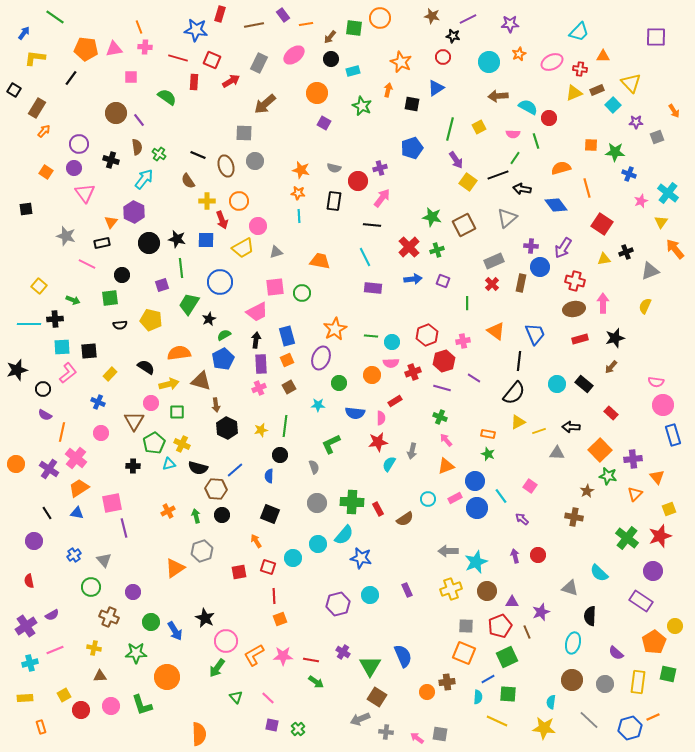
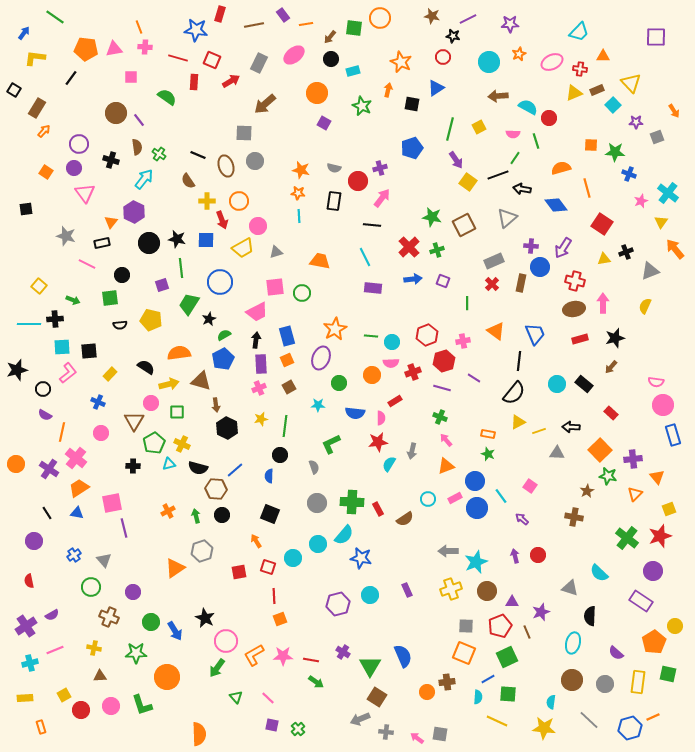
yellow star at (261, 430): moved 11 px up
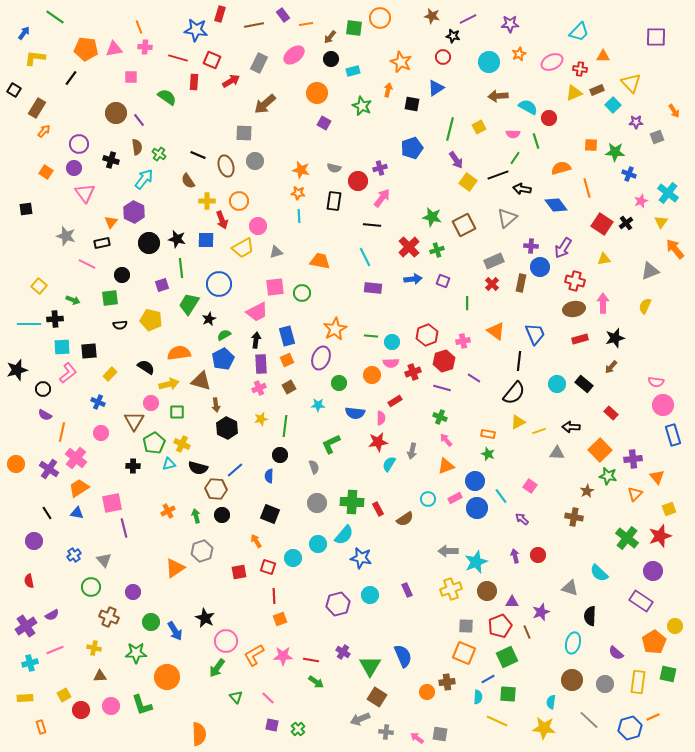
black cross at (626, 252): moved 29 px up; rotated 16 degrees counterclockwise
blue circle at (220, 282): moved 1 px left, 2 px down
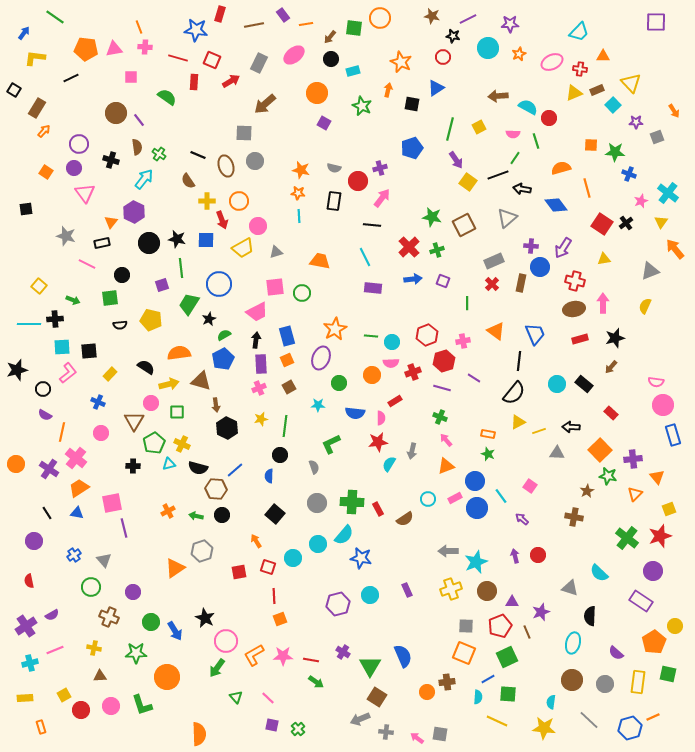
purple square at (656, 37): moved 15 px up
cyan circle at (489, 62): moved 1 px left, 14 px up
black line at (71, 78): rotated 28 degrees clockwise
black square at (270, 514): moved 5 px right; rotated 18 degrees clockwise
green arrow at (196, 516): rotated 64 degrees counterclockwise
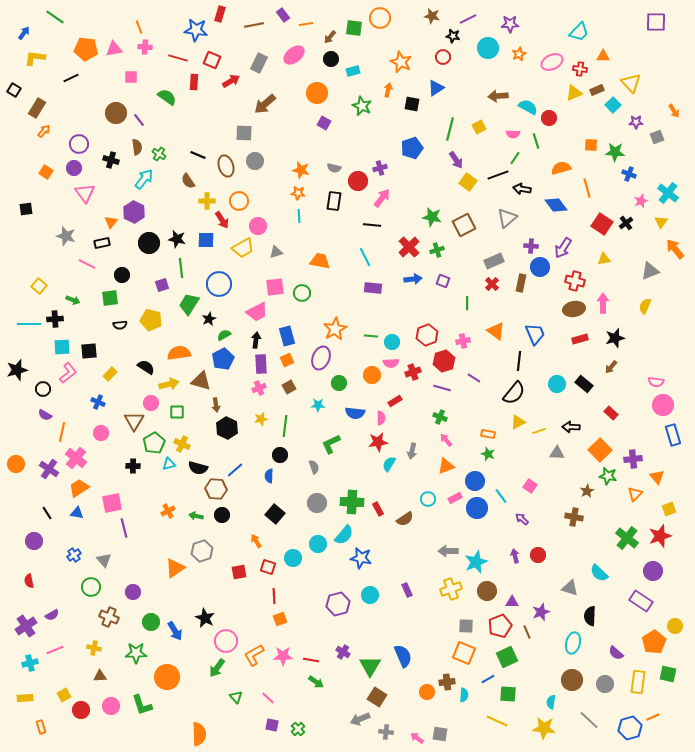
red arrow at (222, 220): rotated 12 degrees counterclockwise
cyan semicircle at (478, 697): moved 14 px left, 2 px up
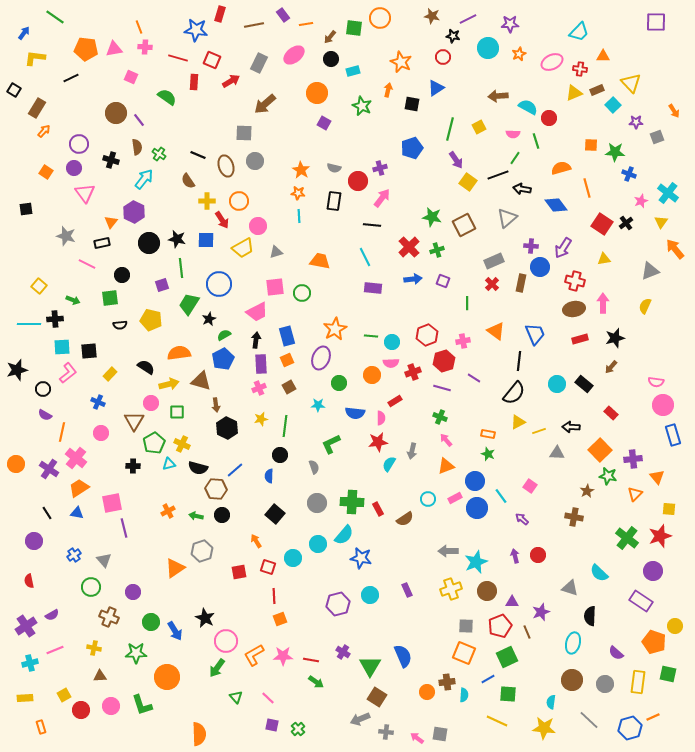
pink square at (131, 77): rotated 24 degrees clockwise
orange star at (301, 170): rotated 18 degrees clockwise
yellow square at (669, 509): rotated 24 degrees clockwise
orange pentagon at (654, 642): rotated 20 degrees counterclockwise
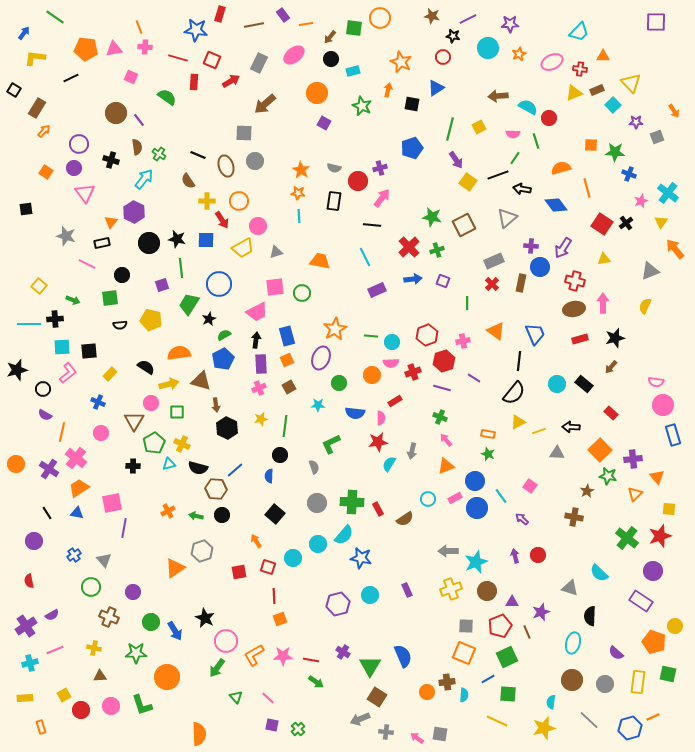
purple rectangle at (373, 288): moved 4 px right, 2 px down; rotated 30 degrees counterclockwise
purple line at (124, 528): rotated 24 degrees clockwise
yellow star at (544, 728): rotated 20 degrees counterclockwise
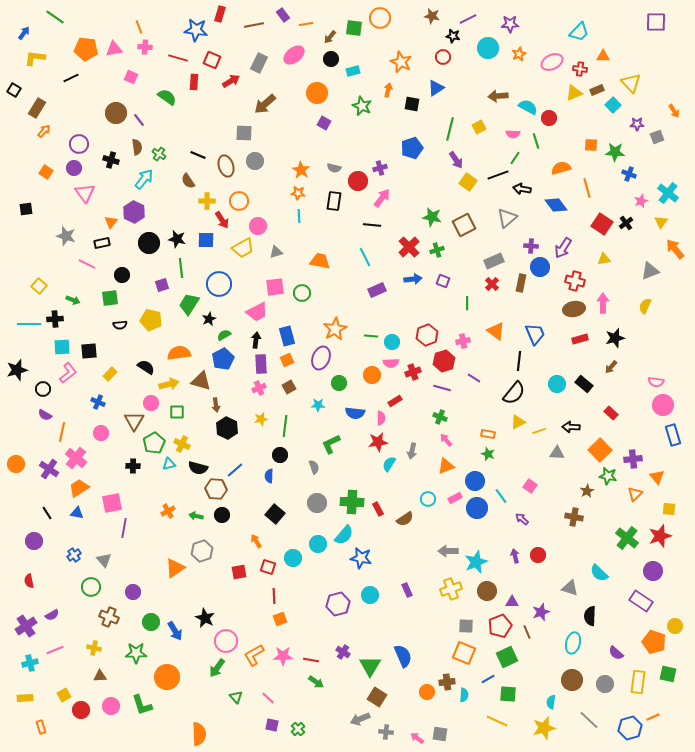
purple star at (636, 122): moved 1 px right, 2 px down
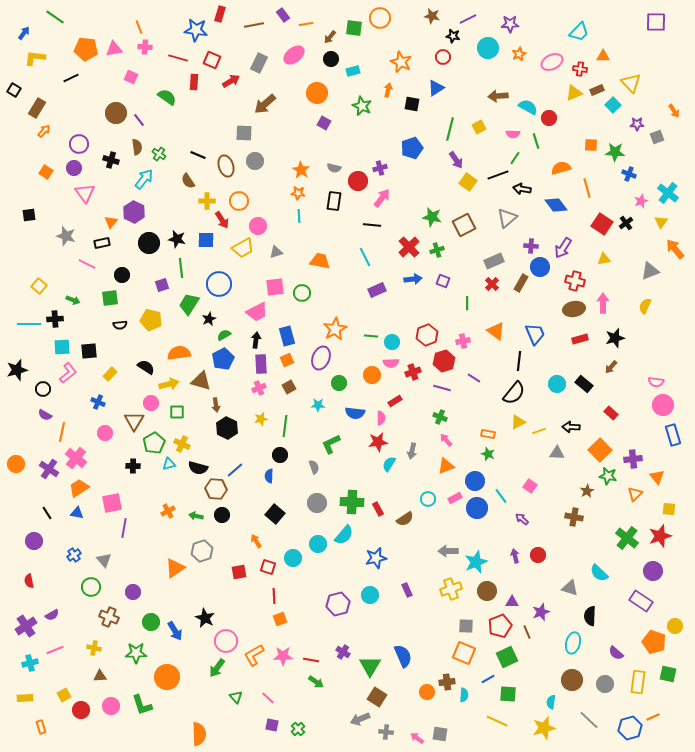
black square at (26, 209): moved 3 px right, 6 px down
brown rectangle at (521, 283): rotated 18 degrees clockwise
pink circle at (101, 433): moved 4 px right
blue star at (361, 558): moved 15 px right; rotated 25 degrees counterclockwise
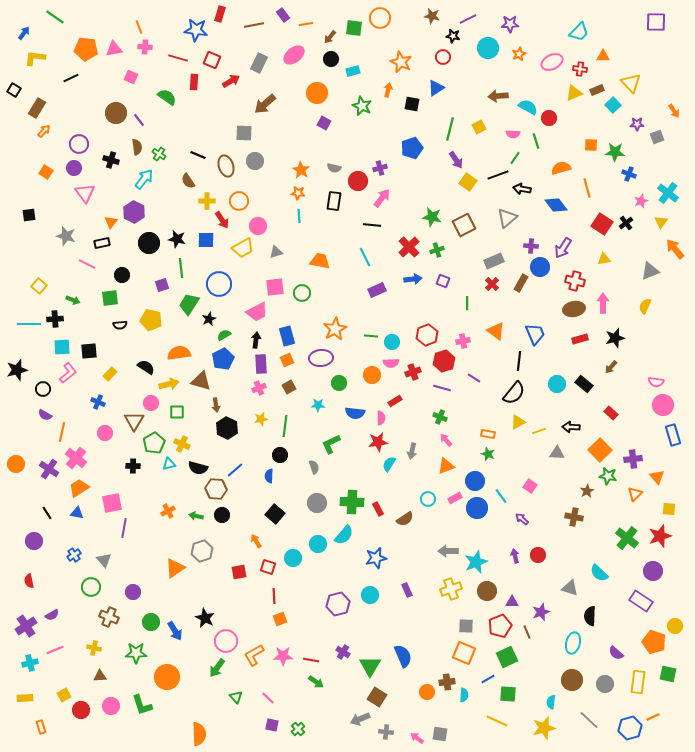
purple ellipse at (321, 358): rotated 65 degrees clockwise
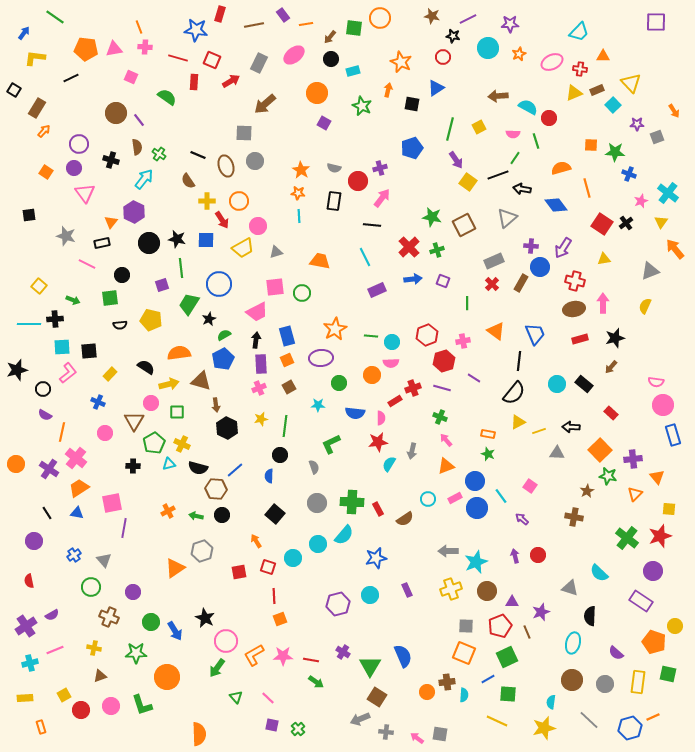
red cross at (413, 372): moved 16 px down
brown triangle at (100, 676): rotated 16 degrees counterclockwise
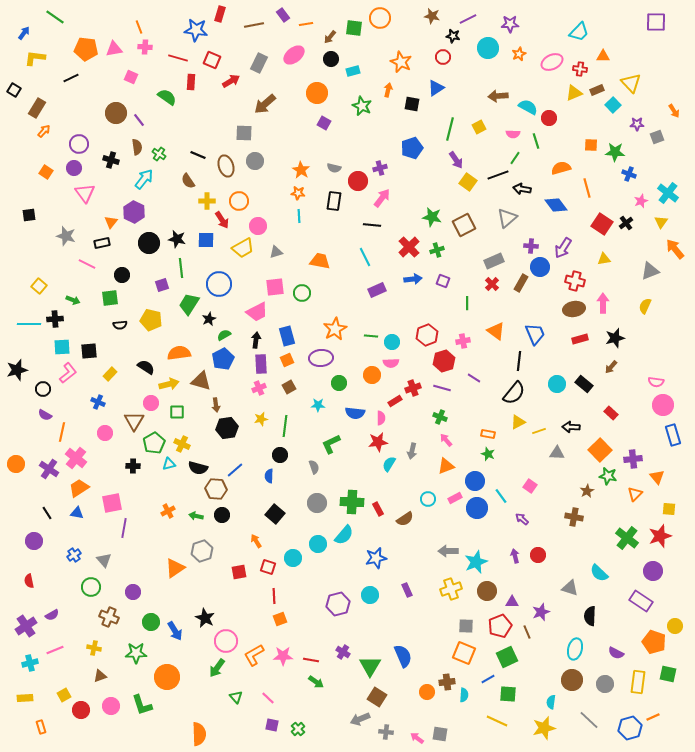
red rectangle at (194, 82): moved 3 px left
black hexagon at (227, 428): rotated 25 degrees clockwise
cyan ellipse at (573, 643): moved 2 px right, 6 px down
purple semicircle at (616, 653): rotated 14 degrees counterclockwise
